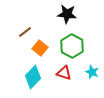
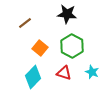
brown line: moved 9 px up
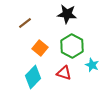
cyan star: moved 7 px up
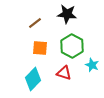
brown line: moved 10 px right
orange square: rotated 35 degrees counterclockwise
cyan diamond: moved 2 px down
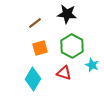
orange square: rotated 21 degrees counterclockwise
cyan diamond: rotated 15 degrees counterclockwise
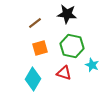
green hexagon: rotated 15 degrees counterclockwise
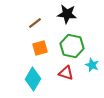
red triangle: moved 2 px right
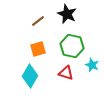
black star: rotated 18 degrees clockwise
brown line: moved 3 px right, 2 px up
orange square: moved 2 px left, 1 px down
cyan diamond: moved 3 px left, 3 px up
